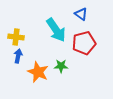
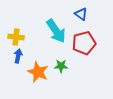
cyan arrow: moved 1 px down
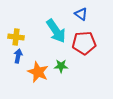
red pentagon: rotated 10 degrees clockwise
